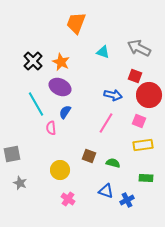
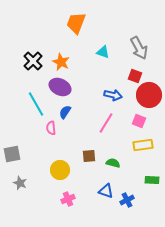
gray arrow: rotated 145 degrees counterclockwise
brown square: rotated 24 degrees counterclockwise
green rectangle: moved 6 px right, 2 px down
pink cross: rotated 32 degrees clockwise
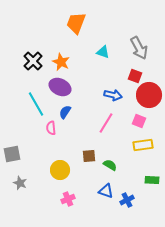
green semicircle: moved 3 px left, 2 px down; rotated 16 degrees clockwise
